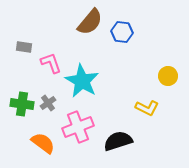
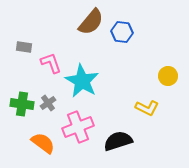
brown semicircle: moved 1 px right
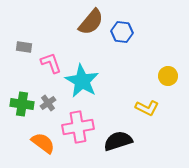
pink cross: rotated 12 degrees clockwise
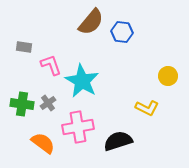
pink L-shape: moved 2 px down
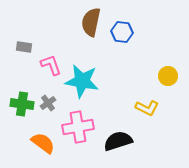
brown semicircle: rotated 152 degrees clockwise
cyan star: rotated 20 degrees counterclockwise
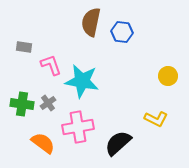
yellow L-shape: moved 9 px right, 11 px down
black semicircle: moved 2 px down; rotated 24 degrees counterclockwise
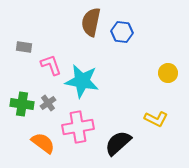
yellow circle: moved 3 px up
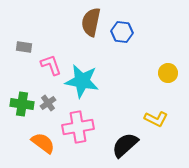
black semicircle: moved 7 px right, 2 px down
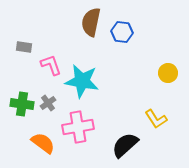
yellow L-shape: rotated 30 degrees clockwise
